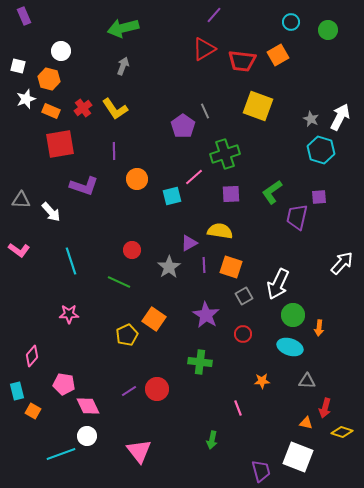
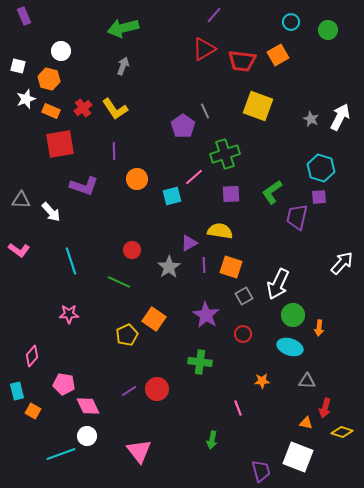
cyan hexagon at (321, 150): moved 18 px down
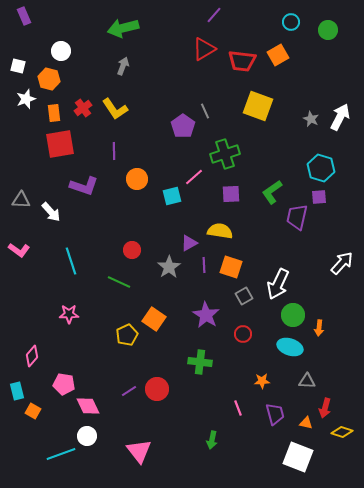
orange rectangle at (51, 111): moved 3 px right, 2 px down; rotated 60 degrees clockwise
purple trapezoid at (261, 471): moved 14 px right, 57 px up
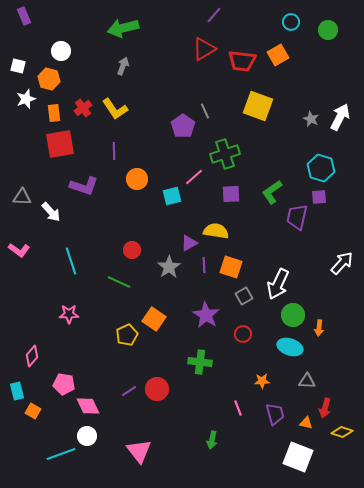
gray triangle at (21, 200): moved 1 px right, 3 px up
yellow semicircle at (220, 231): moved 4 px left
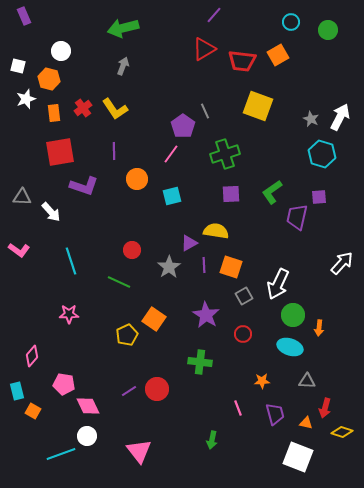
red square at (60, 144): moved 8 px down
cyan hexagon at (321, 168): moved 1 px right, 14 px up
pink line at (194, 177): moved 23 px left, 23 px up; rotated 12 degrees counterclockwise
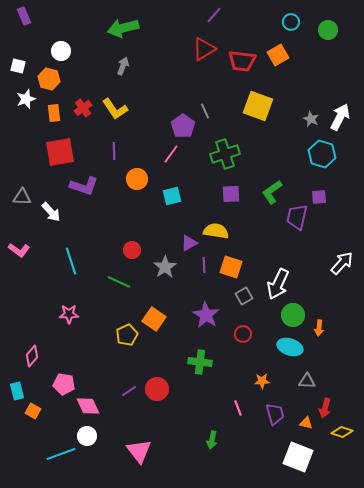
gray star at (169, 267): moved 4 px left
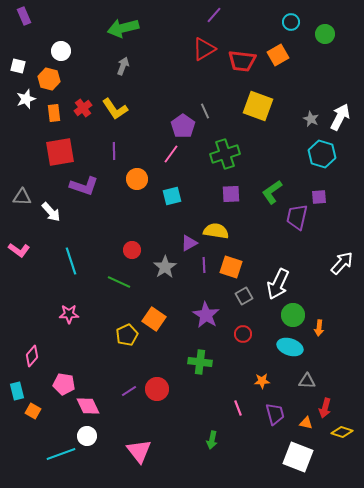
green circle at (328, 30): moved 3 px left, 4 px down
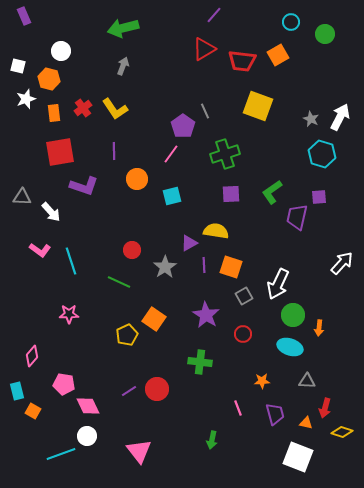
pink L-shape at (19, 250): moved 21 px right
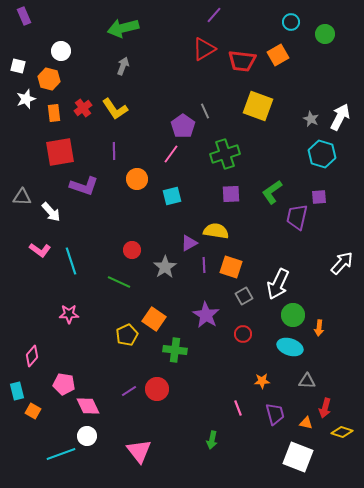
green cross at (200, 362): moved 25 px left, 12 px up
